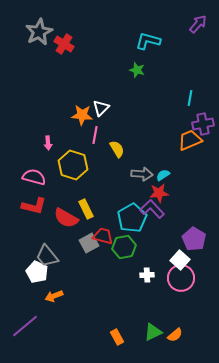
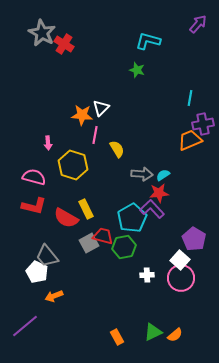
gray star: moved 3 px right, 1 px down; rotated 16 degrees counterclockwise
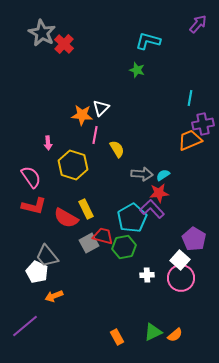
red cross: rotated 12 degrees clockwise
pink semicircle: moved 3 px left; rotated 40 degrees clockwise
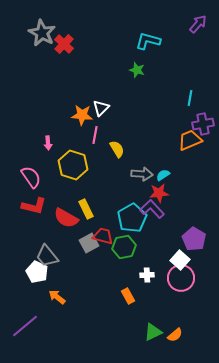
orange arrow: moved 3 px right, 1 px down; rotated 60 degrees clockwise
orange rectangle: moved 11 px right, 41 px up
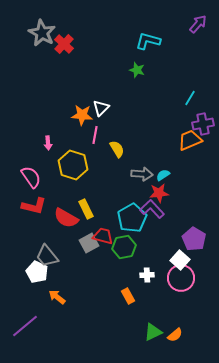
cyan line: rotated 21 degrees clockwise
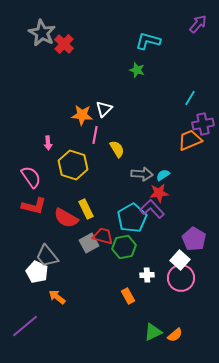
white triangle: moved 3 px right, 1 px down
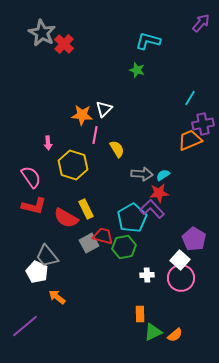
purple arrow: moved 3 px right, 1 px up
orange rectangle: moved 12 px right, 18 px down; rotated 28 degrees clockwise
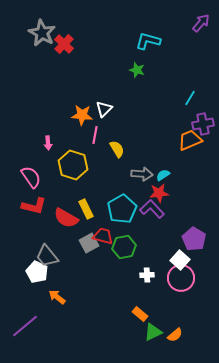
cyan pentagon: moved 10 px left, 9 px up
orange rectangle: rotated 49 degrees counterclockwise
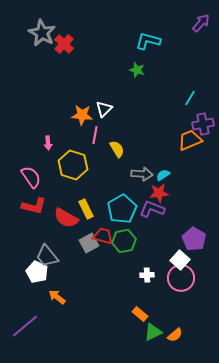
purple L-shape: rotated 25 degrees counterclockwise
green hexagon: moved 6 px up
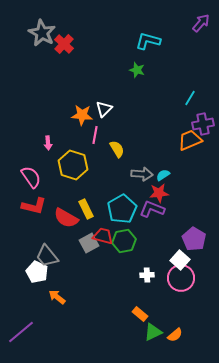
purple line: moved 4 px left, 6 px down
